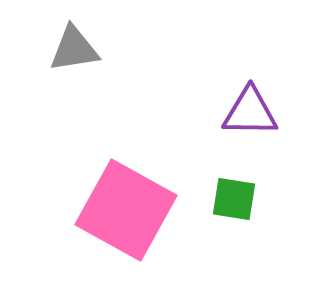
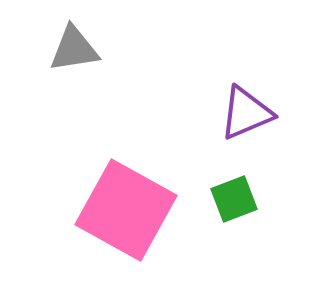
purple triangle: moved 4 px left, 1 px down; rotated 24 degrees counterclockwise
green square: rotated 30 degrees counterclockwise
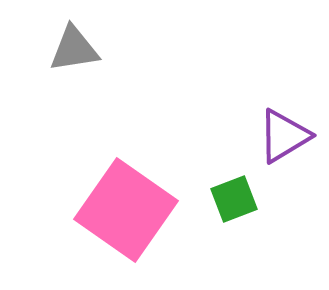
purple triangle: moved 38 px right, 23 px down; rotated 8 degrees counterclockwise
pink square: rotated 6 degrees clockwise
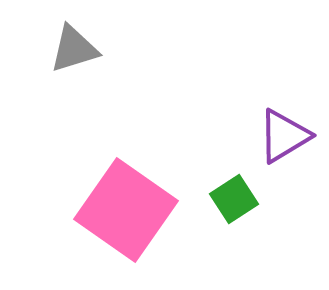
gray triangle: rotated 8 degrees counterclockwise
green square: rotated 12 degrees counterclockwise
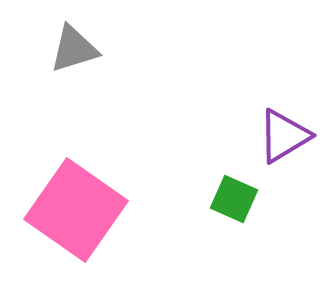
green square: rotated 33 degrees counterclockwise
pink square: moved 50 px left
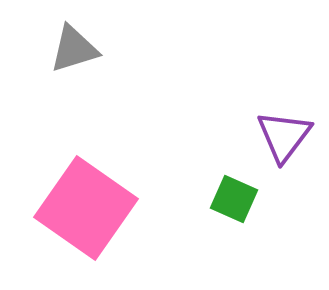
purple triangle: rotated 22 degrees counterclockwise
pink square: moved 10 px right, 2 px up
